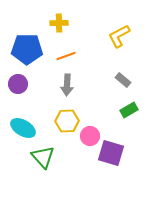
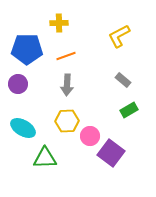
purple square: rotated 20 degrees clockwise
green triangle: moved 2 px right, 1 px down; rotated 50 degrees counterclockwise
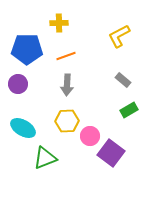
green triangle: rotated 20 degrees counterclockwise
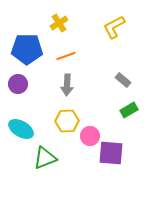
yellow cross: rotated 30 degrees counterclockwise
yellow L-shape: moved 5 px left, 9 px up
cyan ellipse: moved 2 px left, 1 px down
purple square: rotated 32 degrees counterclockwise
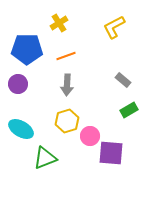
yellow hexagon: rotated 15 degrees counterclockwise
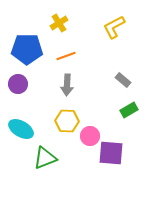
yellow hexagon: rotated 20 degrees clockwise
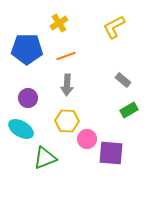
purple circle: moved 10 px right, 14 px down
pink circle: moved 3 px left, 3 px down
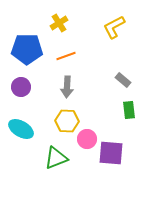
gray arrow: moved 2 px down
purple circle: moved 7 px left, 11 px up
green rectangle: rotated 66 degrees counterclockwise
green triangle: moved 11 px right
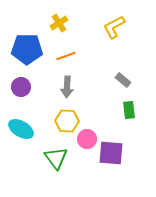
green triangle: rotated 45 degrees counterclockwise
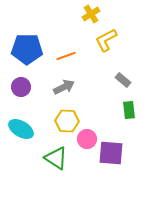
yellow cross: moved 32 px right, 9 px up
yellow L-shape: moved 8 px left, 13 px down
gray arrow: moved 3 px left; rotated 120 degrees counterclockwise
green triangle: rotated 20 degrees counterclockwise
